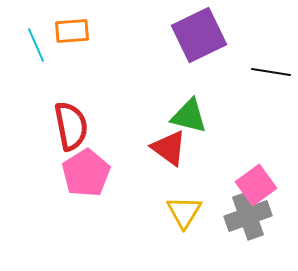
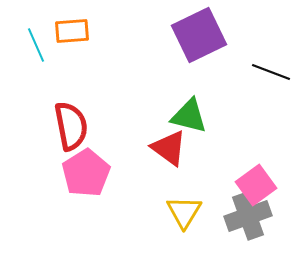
black line: rotated 12 degrees clockwise
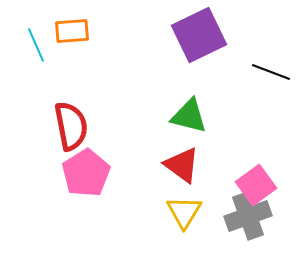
red triangle: moved 13 px right, 17 px down
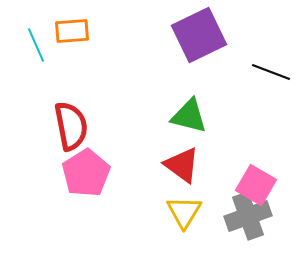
pink square: rotated 24 degrees counterclockwise
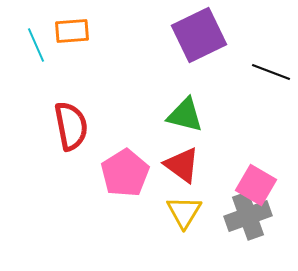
green triangle: moved 4 px left, 1 px up
pink pentagon: moved 39 px right
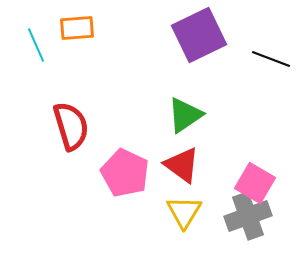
orange rectangle: moved 5 px right, 3 px up
black line: moved 13 px up
green triangle: rotated 48 degrees counterclockwise
red semicircle: rotated 6 degrees counterclockwise
pink pentagon: rotated 15 degrees counterclockwise
pink square: moved 1 px left, 2 px up
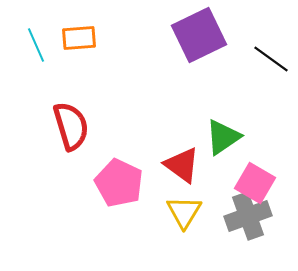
orange rectangle: moved 2 px right, 10 px down
black line: rotated 15 degrees clockwise
green triangle: moved 38 px right, 22 px down
pink pentagon: moved 6 px left, 10 px down
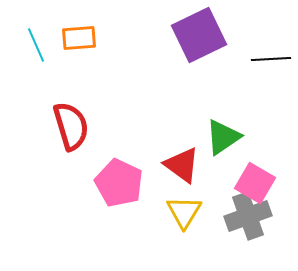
black line: rotated 39 degrees counterclockwise
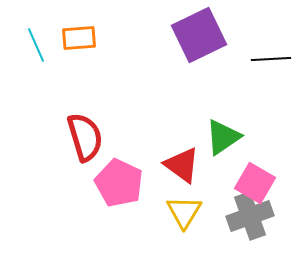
red semicircle: moved 14 px right, 11 px down
gray cross: moved 2 px right
